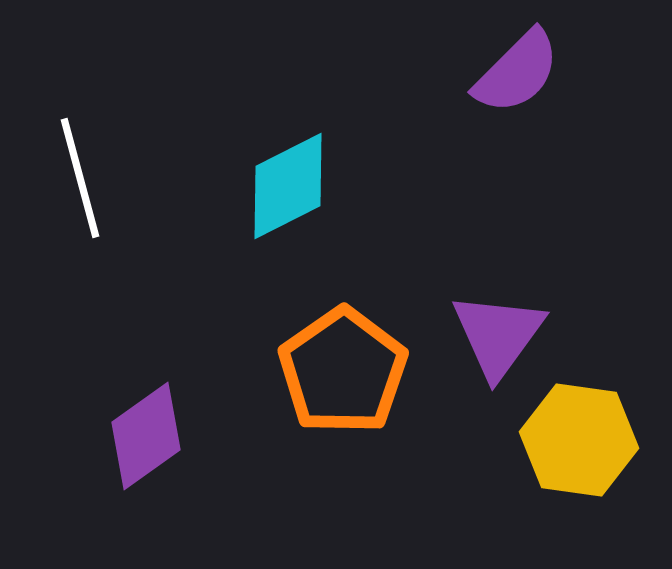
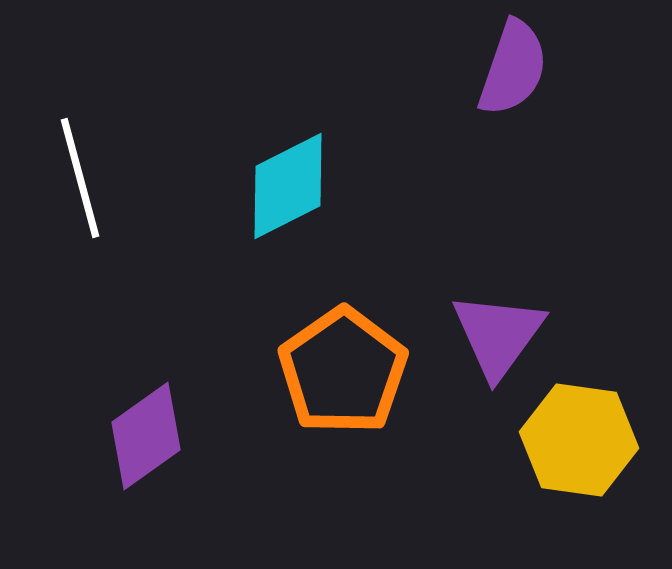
purple semicircle: moved 4 px left, 4 px up; rotated 26 degrees counterclockwise
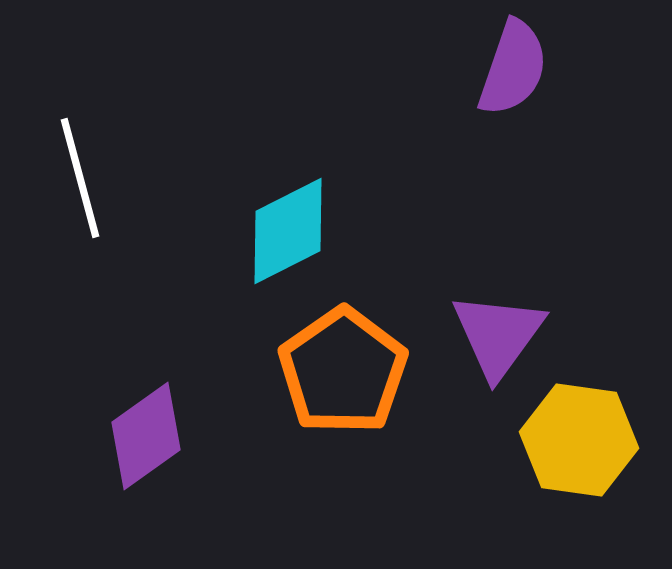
cyan diamond: moved 45 px down
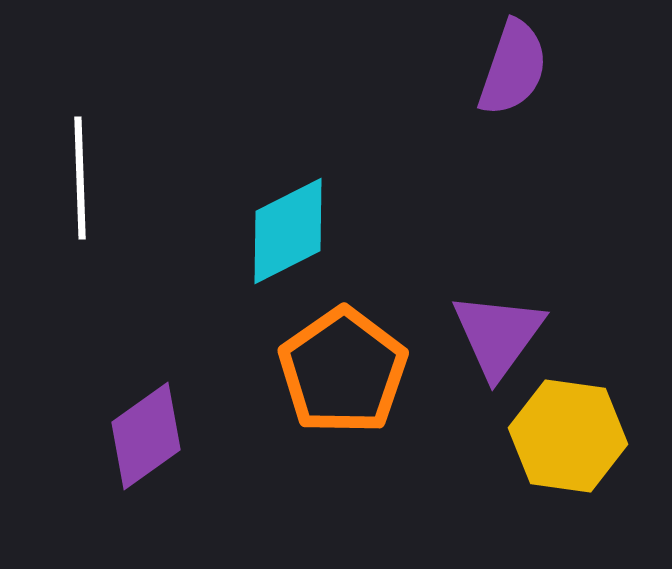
white line: rotated 13 degrees clockwise
yellow hexagon: moved 11 px left, 4 px up
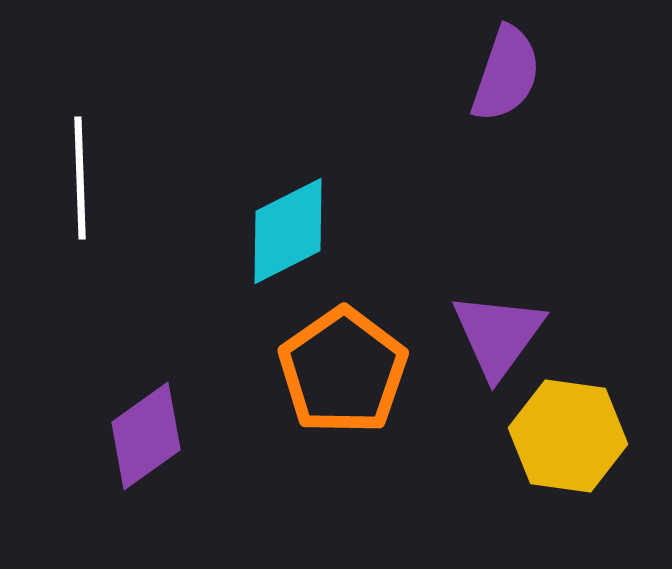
purple semicircle: moved 7 px left, 6 px down
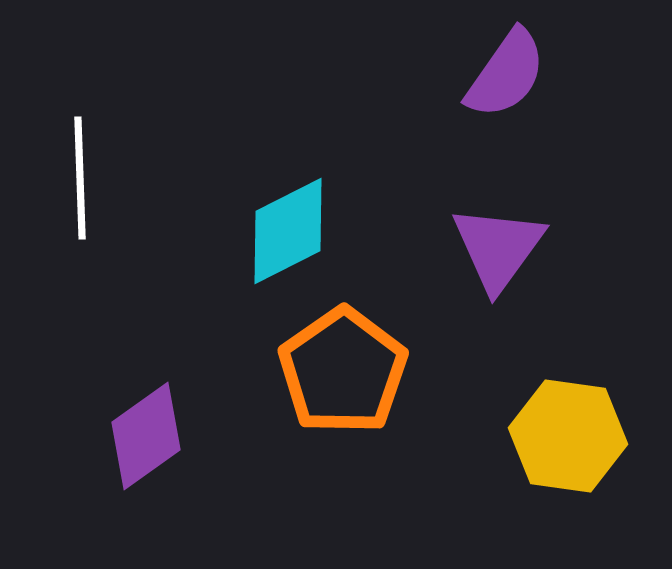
purple semicircle: rotated 16 degrees clockwise
purple triangle: moved 87 px up
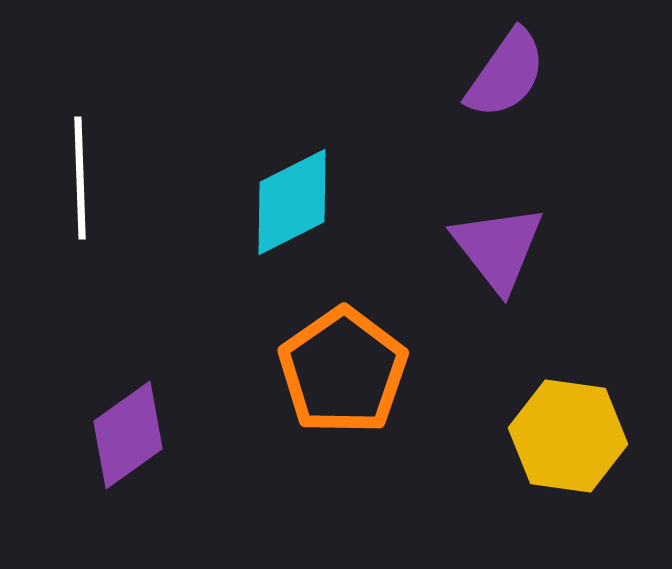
cyan diamond: moved 4 px right, 29 px up
purple triangle: rotated 14 degrees counterclockwise
purple diamond: moved 18 px left, 1 px up
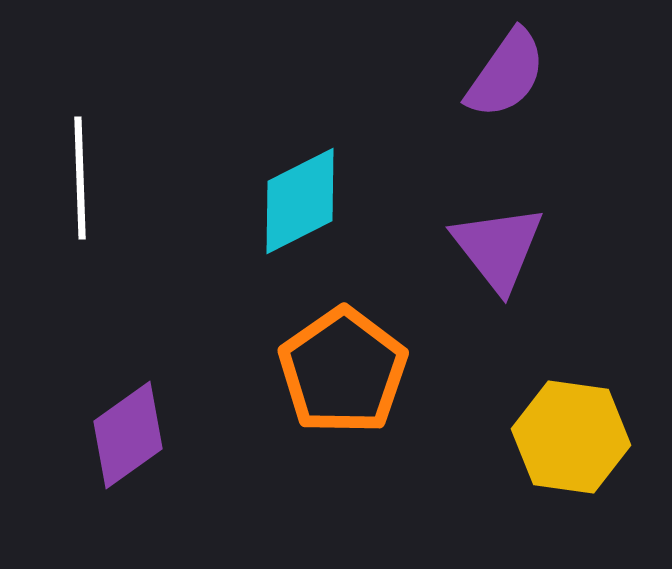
cyan diamond: moved 8 px right, 1 px up
yellow hexagon: moved 3 px right, 1 px down
